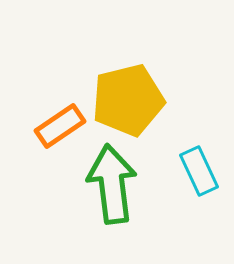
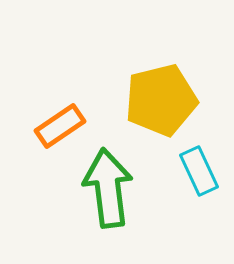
yellow pentagon: moved 33 px right
green arrow: moved 4 px left, 4 px down
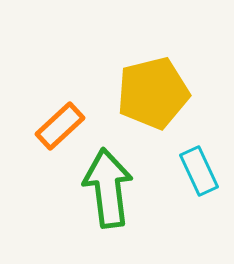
yellow pentagon: moved 8 px left, 7 px up
orange rectangle: rotated 9 degrees counterclockwise
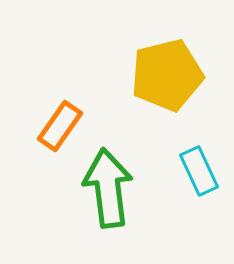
yellow pentagon: moved 14 px right, 18 px up
orange rectangle: rotated 12 degrees counterclockwise
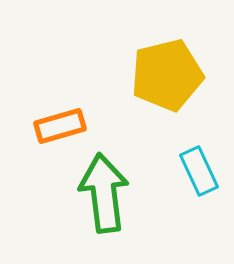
orange rectangle: rotated 39 degrees clockwise
green arrow: moved 4 px left, 5 px down
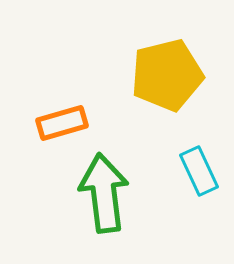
orange rectangle: moved 2 px right, 3 px up
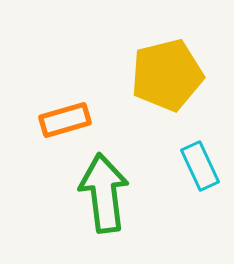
orange rectangle: moved 3 px right, 3 px up
cyan rectangle: moved 1 px right, 5 px up
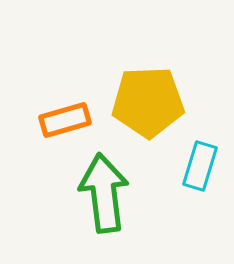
yellow pentagon: moved 19 px left, 27 px down; rotated 12 degrees clockwise
cyan rectangle: rotated 42 degrees clockwise
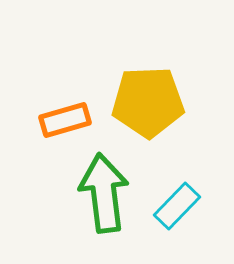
cyan rectangle: moved 23 px left, 40 px down; rotated 27 degrees clockwise
